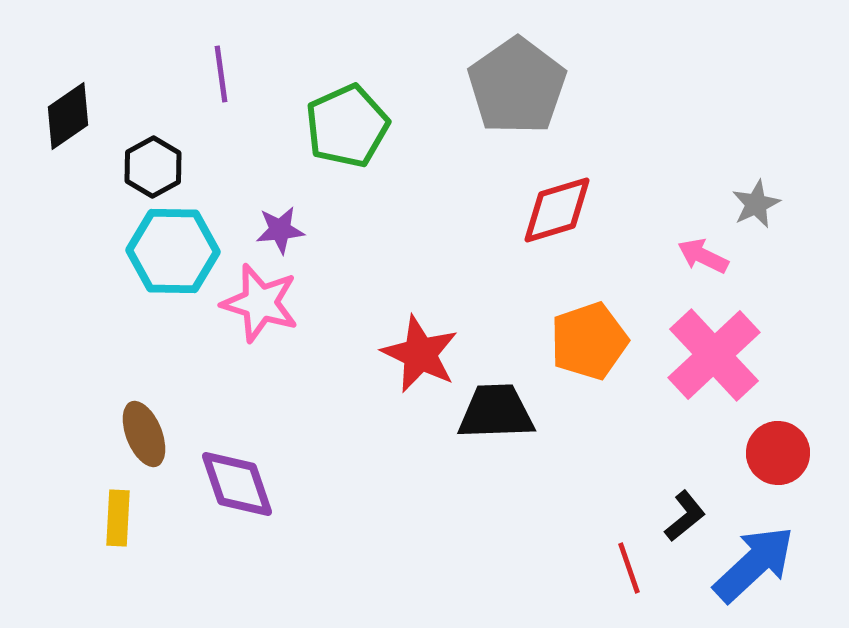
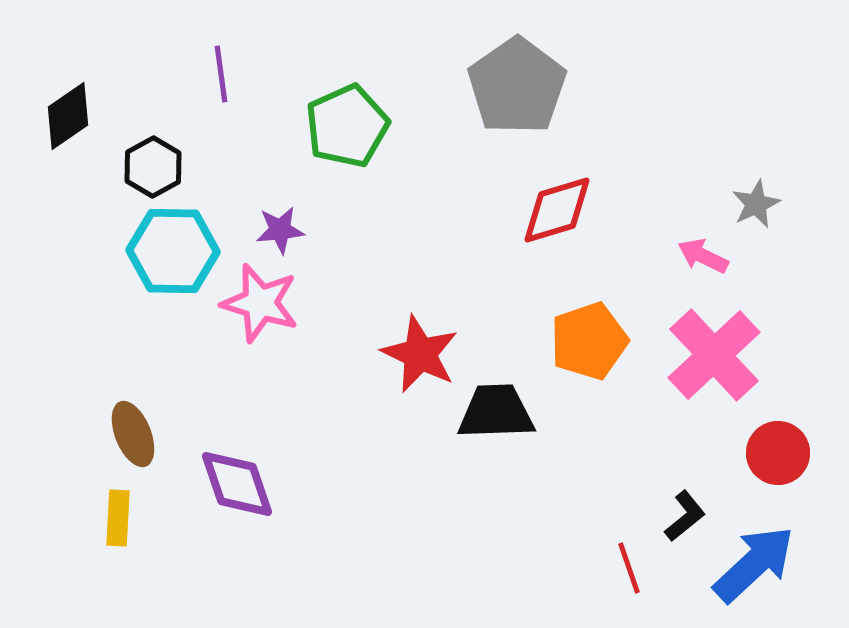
brown ellipse: moved 11 px left
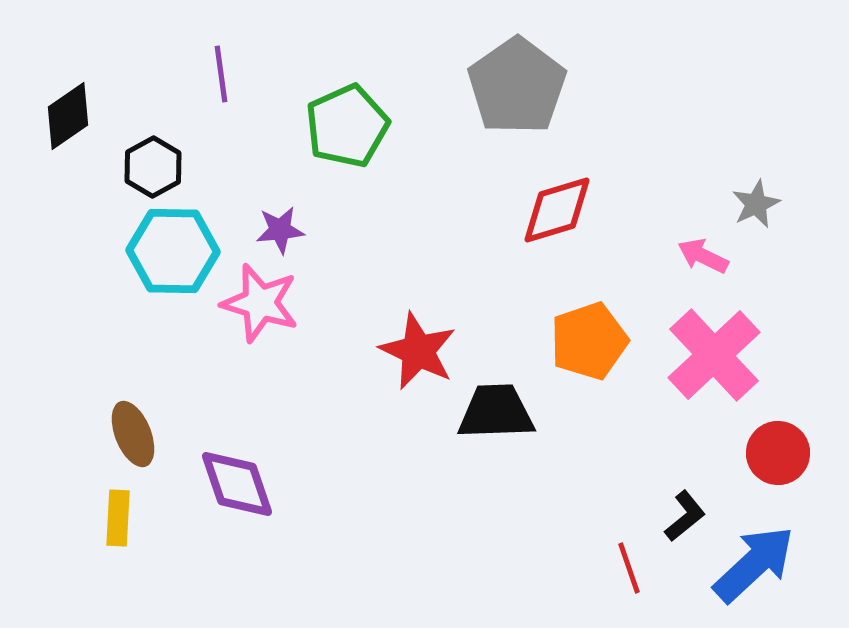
red star: moved 2 px left, 3 px up
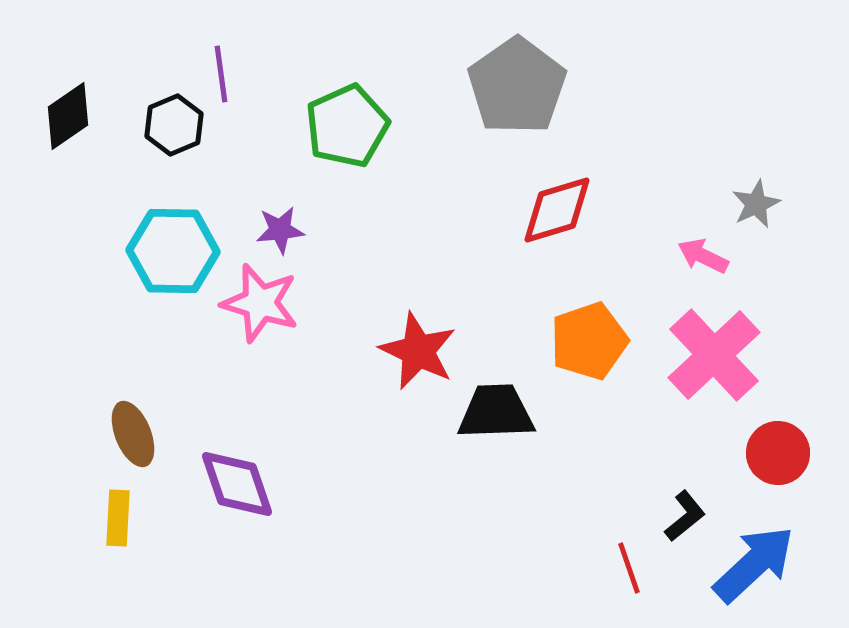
black hexagon: moved 21 px right, 42 px up; rotated 6 degrees clockwise
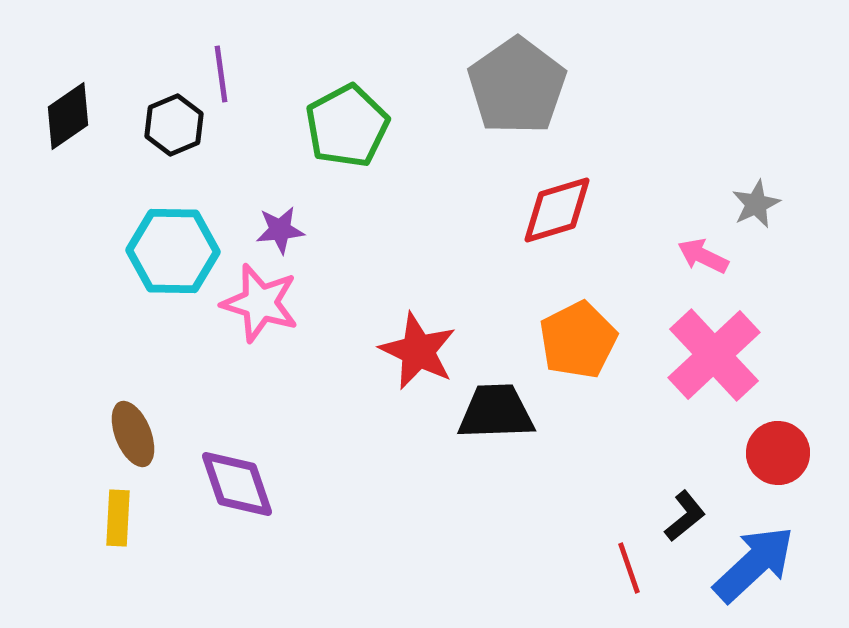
green pentagon: rotated 4 degrees counterclockwise
orange pentagon: moved 11 px left, 1 px up; rotated 8 degrees counterclockwise
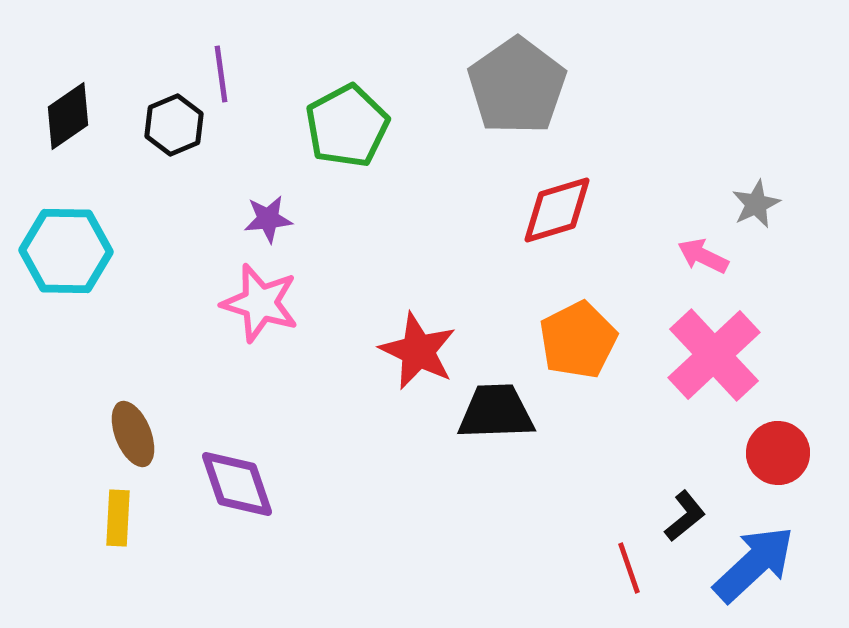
purple star: moved 12 px left, 11 px up
cyan hexagon: moved 107 px left
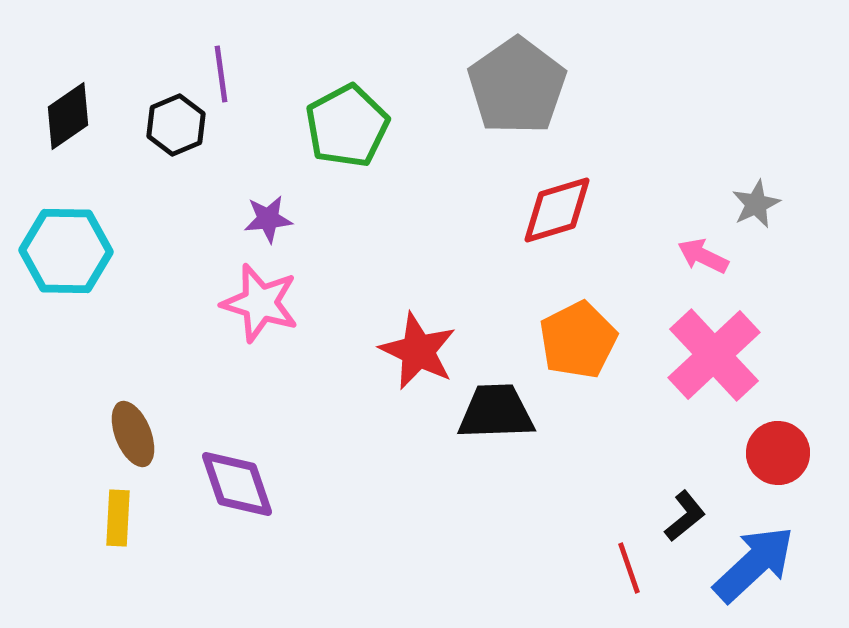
black hexagon: moved 2 px right
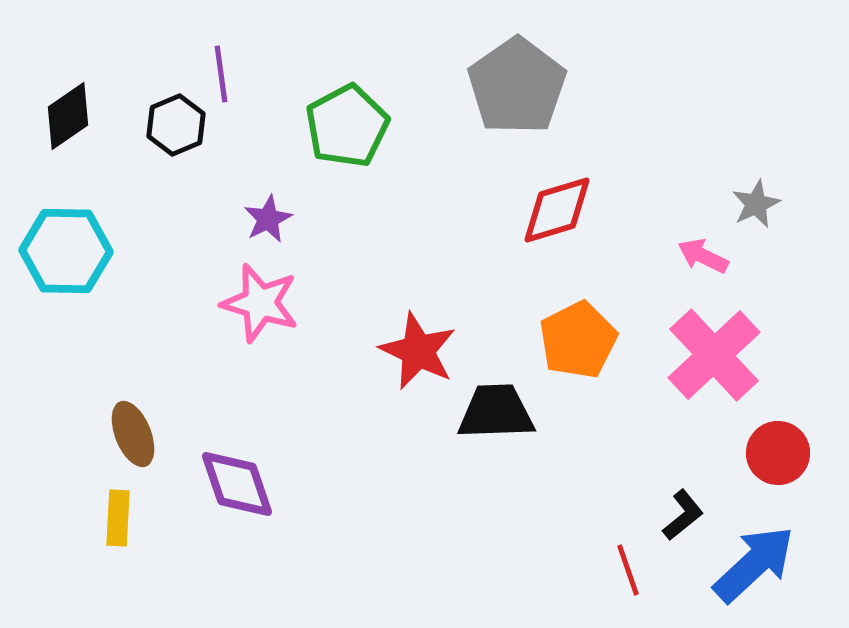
purple star: rotated 21 degrees counterclockwise
black L-shape: moved 2 px left, 1 px up
red line: moved 1 px left, 2 px down
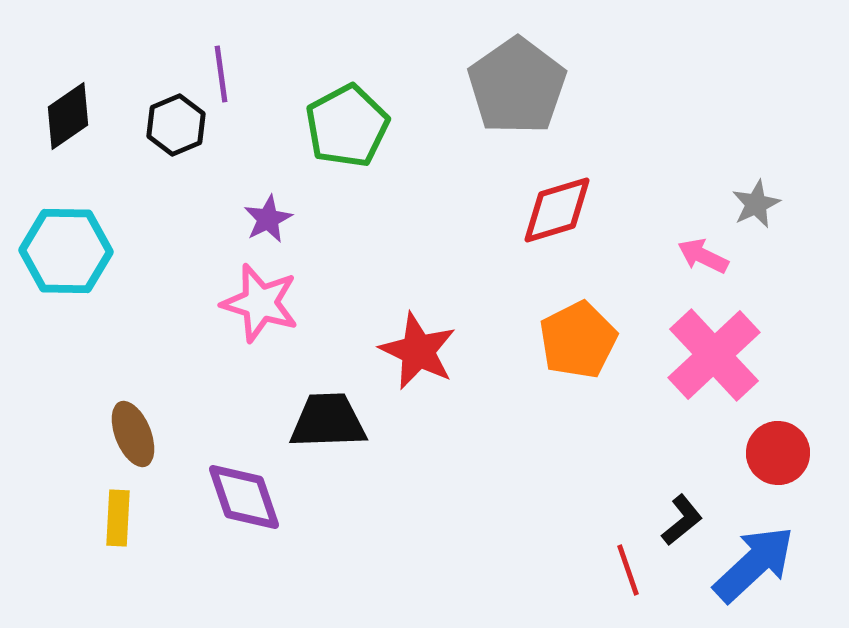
black trapezoid: moved 168 px left, 9 px down
purple diamond: moved 7 px right, 13 px down
black L-shape: moved 1 px left, 5 px down
